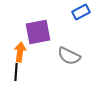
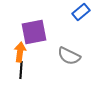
blue rectangle: rotated 12 degrees counterclockwise
purple square: moved 4 px left
black line: moved 5 px right, 2 px up
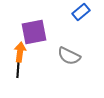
black line: moved 3 px left, 1 px up
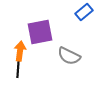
blue rectangle: moved 3 px right
purple square: moved 6 px right
orange arrow: moved 1 px up
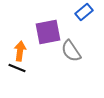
purple square: moved 8 px right
gray semicircle: moved 2 px right, 5 px up; rotated 30 degrees clockwise
black line: moved 1 px left, 1 px up; rotated 72 degrees counterclockwise
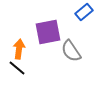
orange arrow: moved 1 px left, 2 px up
black line: rotated 18 degrees clockwise
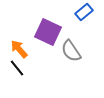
purple square: rotated 36 degrees clockwise
orange arrow: rotated 48 degrees counterclockwise
black line: rotated 12 degrees clockwise
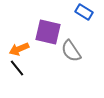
blue rectangle: rotated 72 degrees clockwise
purple square: rotated 12 degrees counterclockwise
orange arrow: rotated 72 degrees counterclockwise
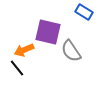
orange arrow: moved 5 px right, 1 px down
